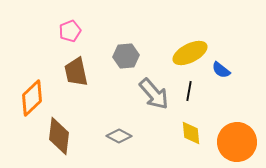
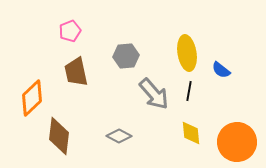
yellow ellipse: moved 3 px left; rotated 72 degrees counterclockwise
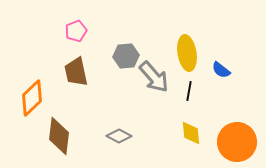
pink pentagon: moved 6 px right
gray arrow: moved 17 px up
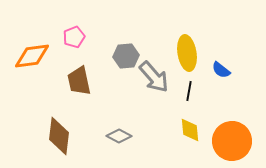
pink pentagon: moved 2 px left, 6 px down
brown trapezoid: moved 3 px right, 9 px down
orange diamond: moved 42 px up; rotated 36 degrees clockwise
yellow diamond: moved 1 px left, 3 px up
orange circle: moved 5 px left, 1 px up
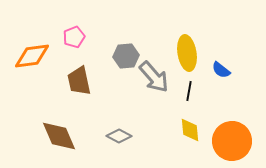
brown diamond: rotated 30 degrees counterclockwise
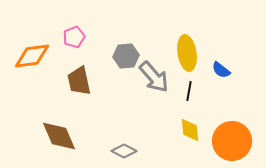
gray diamond: moved 5 px right, 15 px down
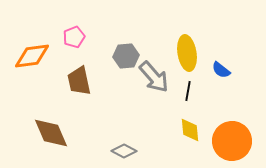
black line: moved 1 px left
brown diamond: moved 8 px left, 3 px up
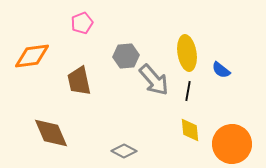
pink pentagon: moved 8 px right, 14 px up
gray arrow: moved 3 px down
orange circle: moved 3 px down
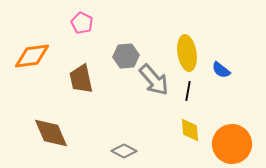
pink pentagon: rotated 25 degrees counterclockwise
brown trapezoid: moved 2 px right, 2 px up
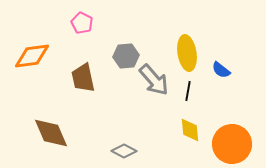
brown trapezoid: moved 2 px right, 1 px up
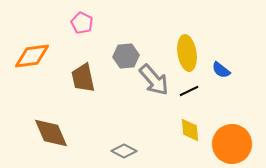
black line: moved 1 px right; rotated 54 degrees clockwise
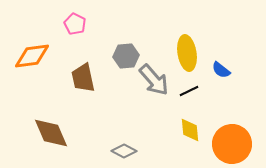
pink pentagon: moved 7 px left, 1 px down
